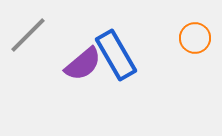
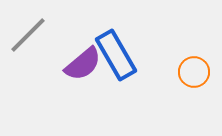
orange circle: moved 1 px left, 34 px down
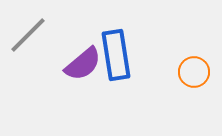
blue rectangle: rotated 21 degrees clockwise
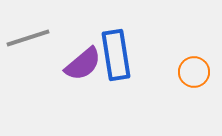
gray line: moved 3 px down; rotated 27 degrees clockwise
